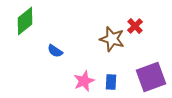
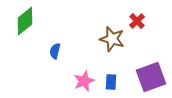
red cross: moved 2 px right, 5 px up
blue semicircle: rotated 70 degrees clockwise
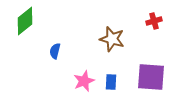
red cross: moved 17 px right; rotated 28 degrees clockwise
purple square: rotated 24 degrees clockwise
